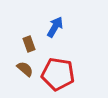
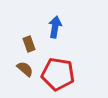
blue arrow: rotated 20 degrees counterclockwise
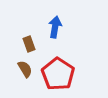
brown semicircle: rotated 18 degrees clockwise
red pentagon: rotated 24 degrees clockwise
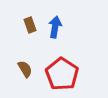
brown rectangle: moved 1 px right, 19 px up
red pentagon: moved 4 px right
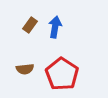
brown rectangle: rotated 56 degrees clockwise
brown semicircle: rotated 114 degrees clockwise
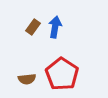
brown rectangle: moved 3 px right, 2 px down
brown semicircle: moved 2 px right, 10 px down
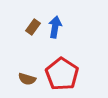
brown semicircle: rotated 24 degrees clockwise
